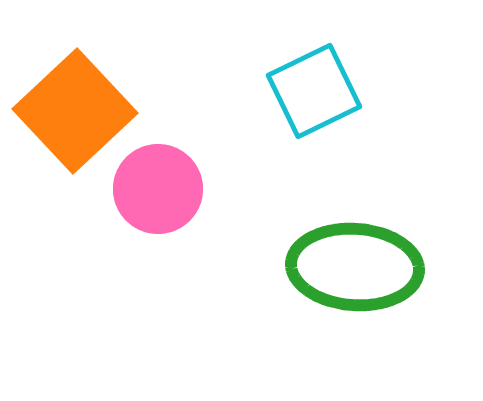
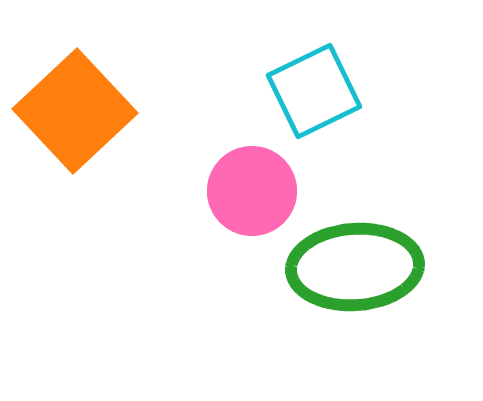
pink circle: moved 94 px right, 2 px down
green ellipse: rotated 8 degrees counterclockwise
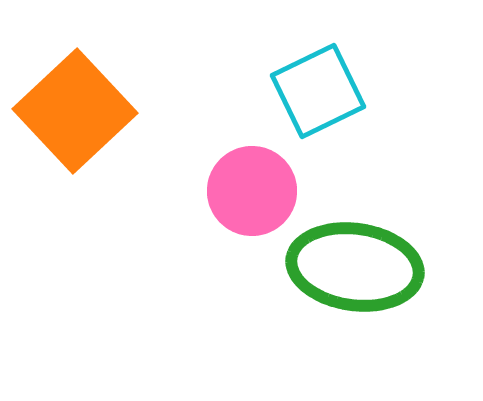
cyan square: moved 4 px right
green ellipse: rotated 12 degrees clockwise
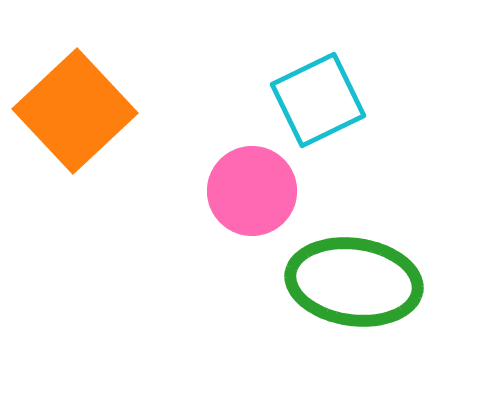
cyan square: moved 9 px down
green ellipse: moved 1 px left, 15 px down
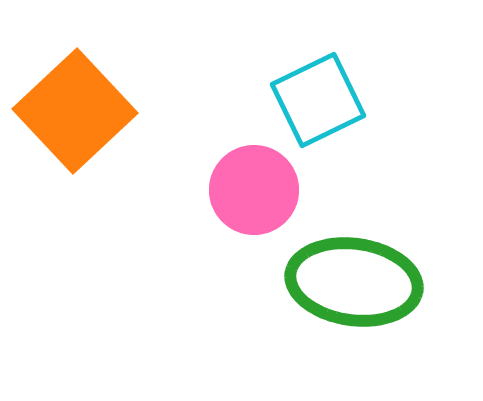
pink circle: moved 2 px right, 1 px up
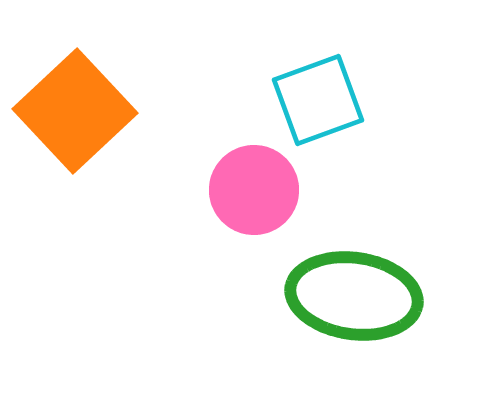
cyan square: rotated 6 degrees clockwise
green ellipse: moved 14 px down
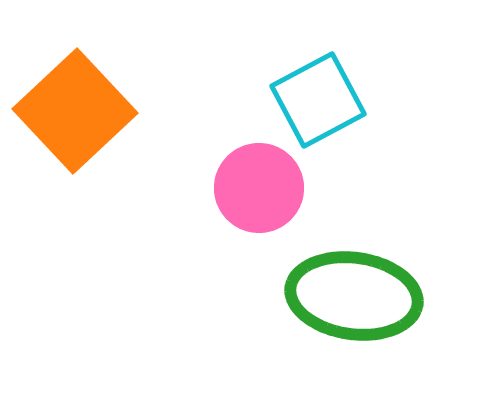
cyan square: rotated 8 degrees counterclockwise
pink circle: moved 5 px right, 2 px up
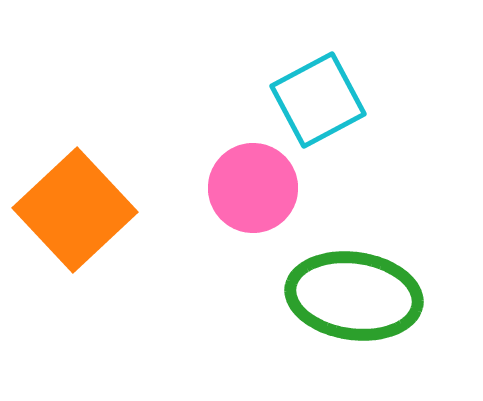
orange square: moved 99 px down
pink circle: moved 6 px left
